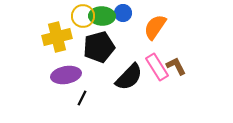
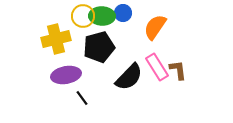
yellow cross: moved 1 px left, 2 px down
brown L-shape: moved 2 px right, 4 px down; rotated 20 degrees clockwise
black line: rotated 63 degrees counterclockwise
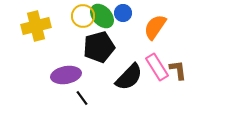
green ellipse: rotated 45 degrees clockwise
yellow cross: moved 20 px left, 13 px up
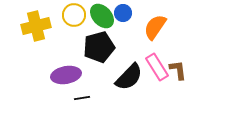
yellow circle: moved 9 px left, 1 px up
black line: rotated 63 degrees counterclockwise
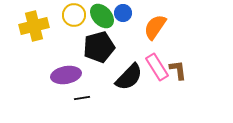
yellow cross: moved 2 px left
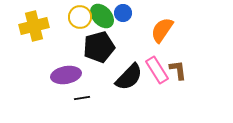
yellow circle: moved 6 px right, 2 px down
orange semicircle: moved 7 px right, 3 px down
pink rectangle: moved 3 px down
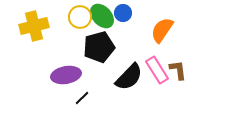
black line: rotated 35 degrees counterclockwise
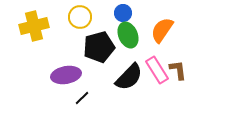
green ellipse: moved 26 px right, 19 px down; rotated 20 degrees clockwise
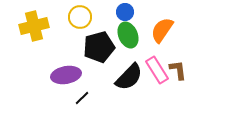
blue circle: moved 2 px right, 1 px up
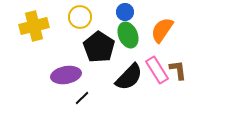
black pentagon: rotated 24 degrees counterclockwise
